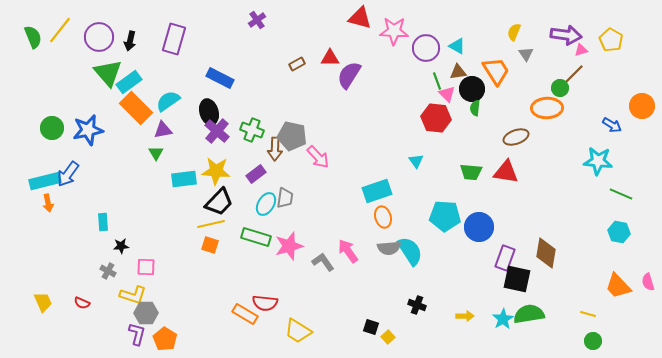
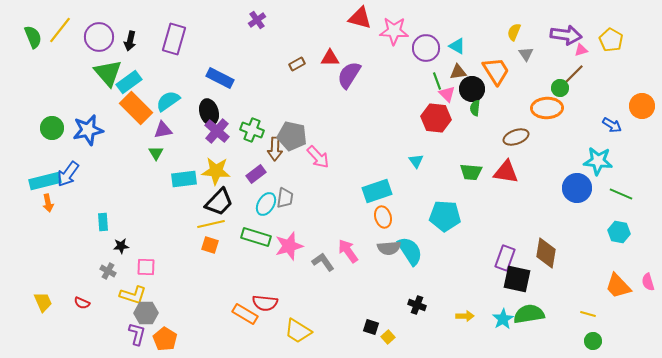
blue circle at (479, 227): moved 98 px right, 39 px up
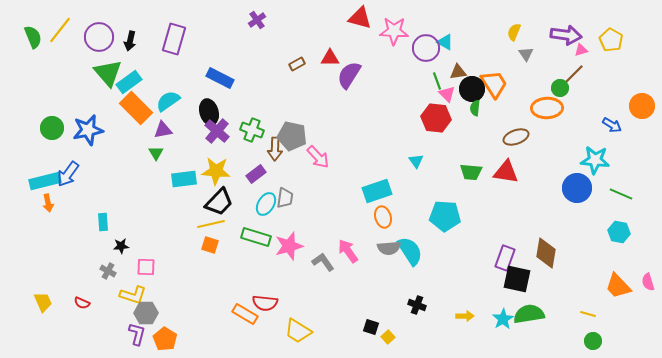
cyan triangle at (457, 46): moved 12 px left, 4 px up
orange trapezoid at (496, 71): moved 2 px left, 13 px down
cyan star at (598, 161): moved 3 px left, 1 px up
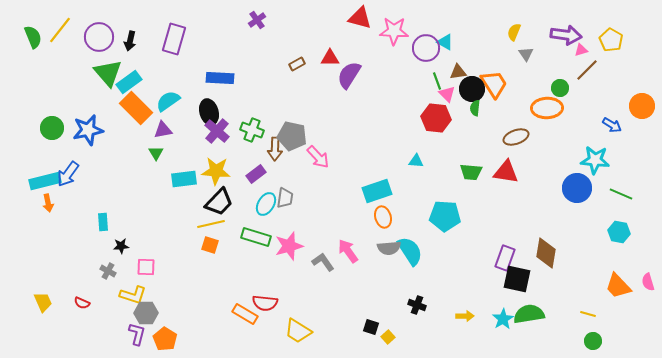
brown line at (573, 75): moved 14 px right, 5 px up
blue rectangle at (220, 78): rotated 24 degrees counterclockwise
cyan triangle at (416, 161): rotated 49 degrees counterclockwise
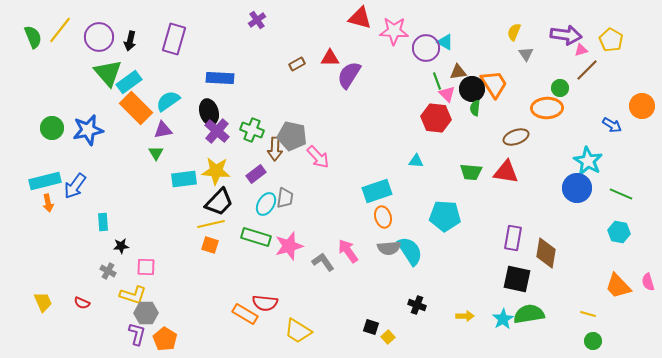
cyan star at (595, 160): moved 7 px left, 1 px down; rotated 24 degrees clockwise
blue arrow at (68, 174): moved 7 px right, 12 px down
purple rectangle at (505, 258): moved 8 px right, 20 px up; rotated 10 degrees counterclockwise
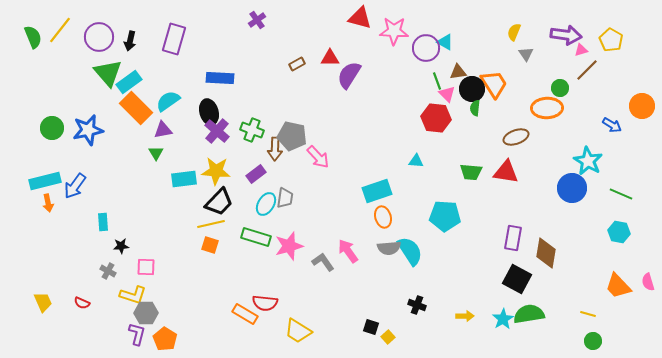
blue circle at (577, 188): moved 5 px left
black square at (517, 279): rotated 16 degrees clockwise
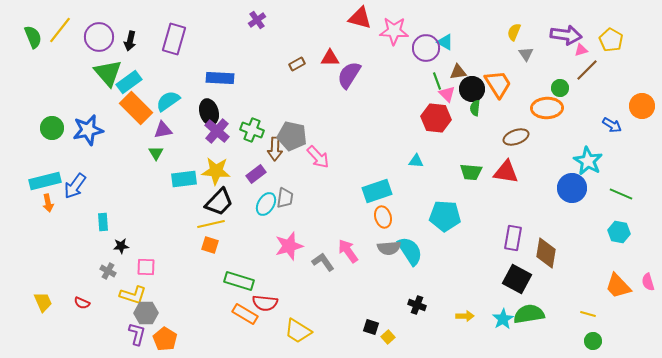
orange trapezoid at (494, 84): moved 4 px right
green rectangle at (256, 237): moved 17 px left, 44 px down
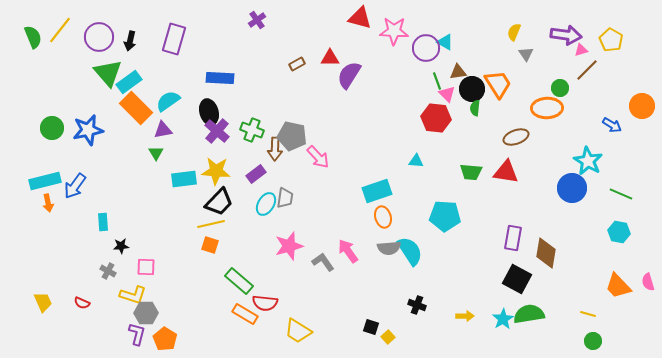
green rectangle at (239, 281): rotated 24 degrees clockwise
